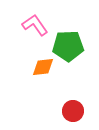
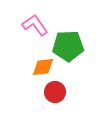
red circle: moved 18 px left, 19 px up
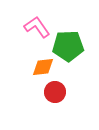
pink L-shape: moved 2 px right, 2 px down
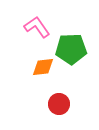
green pentagon: moved 3 px right, 3 px down
red circle: moved 4 px right, 12 px down
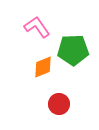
green pentagon: moved 2 px right, 1 px down
orange diamond: rotated 15 degrees counterclockwise
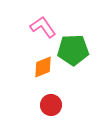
pink L-shape: moved 6 px right
red circle: moved 8 px left, 1 px down
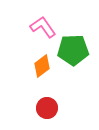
orange diamond: moved 1 px left, 1 px up; rotated 15 degrees counterclockwise
red circle: moved 4 px left, 3 px down
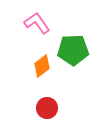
pink L-shape: moved 6 px left, 4 px up
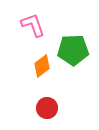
pink L-shape: moved 4 px left, 2 px down; rotated 16 degrees clockwise
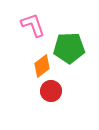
green pentagon: moved 4 px left, 2 px up
red circle: moved 4 px right, 17 px up
